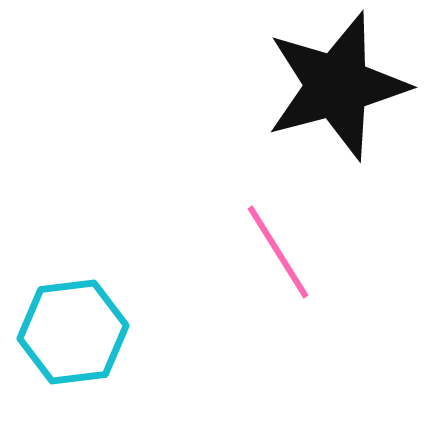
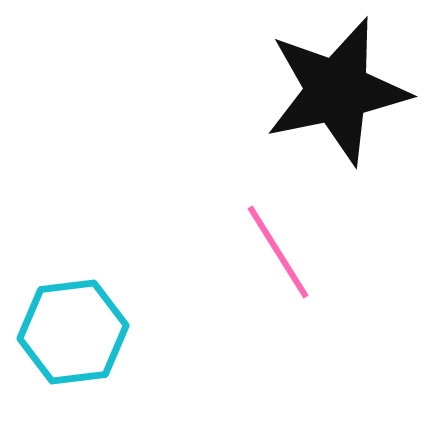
black star: moved 5 px down; rotated 3 degrees clockwise
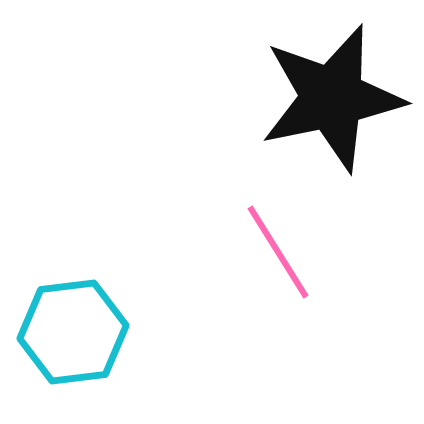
black star: moved 5 px left, 7 px down
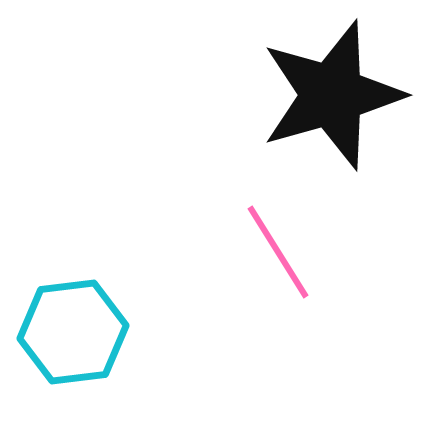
black star: moved 3 px up; rotated 4 degrees counterclockwise
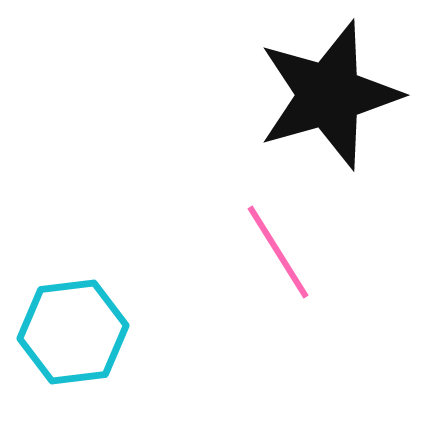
black star: moved 3 px left
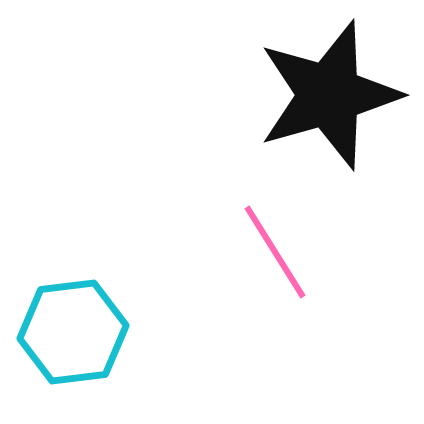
pink line: moved 3 px left
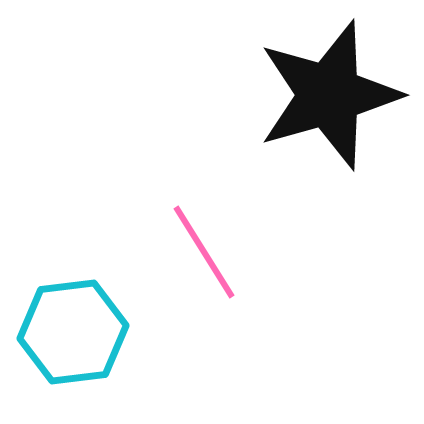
pink line: moved 71 px left
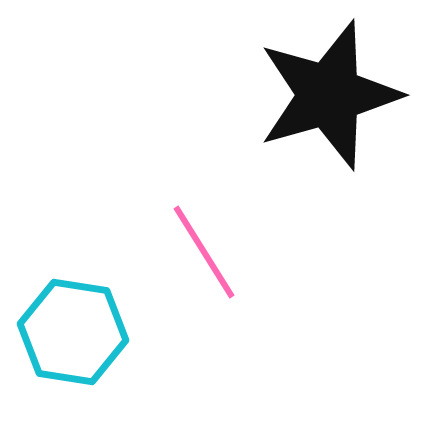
cyan hexagon: rotated 16 degrees clockwise
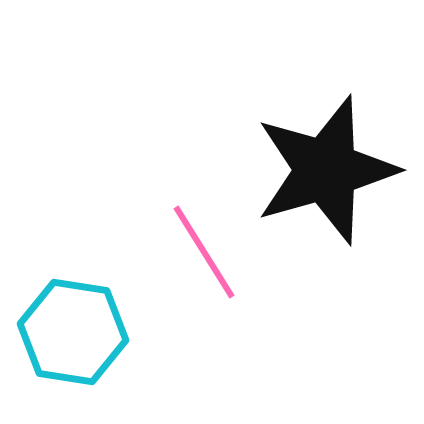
black star: moved 3 px left, 75 px down
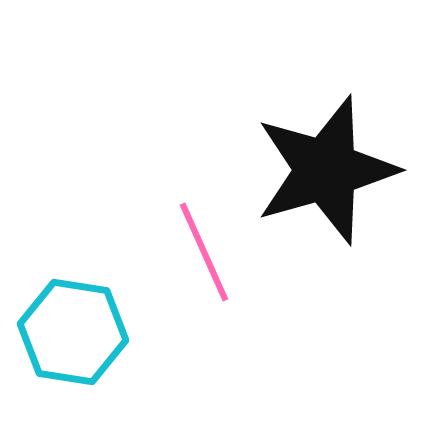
pink line: rotated 8 degrees clockwise
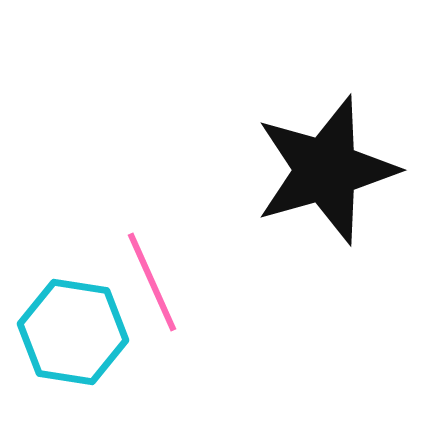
pink line: moved 52 px left, 30 px down
